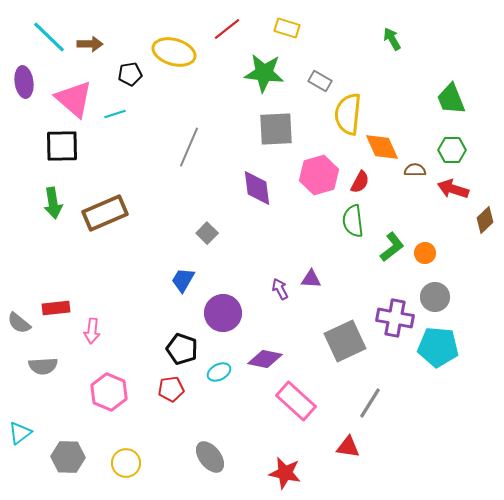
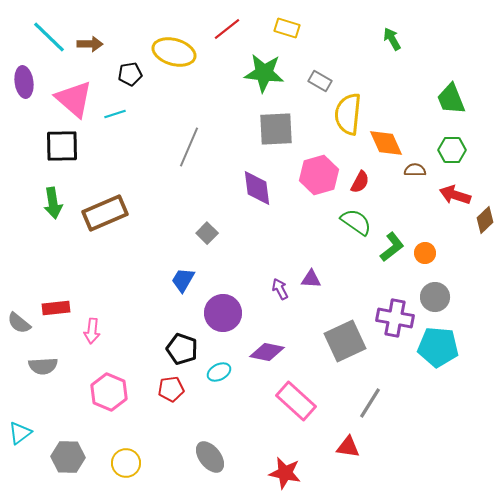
orange diamond at (382, 147): moved 4 px right, 4 px up
red arrow at (453, 189): moved 2 px right, 6 px down
green semicircle at (353, 221): moved 3 px right, 1 px down; rotated 132 degrees clockwise
purple diamond at (265, 359): moved 2 px right, 7 px up
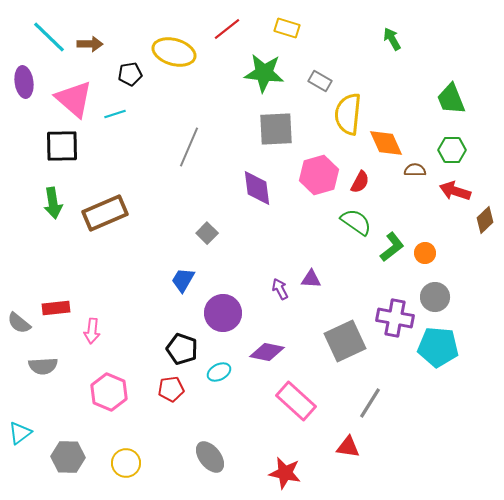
red arrow at (455, 195): moved 4 px up
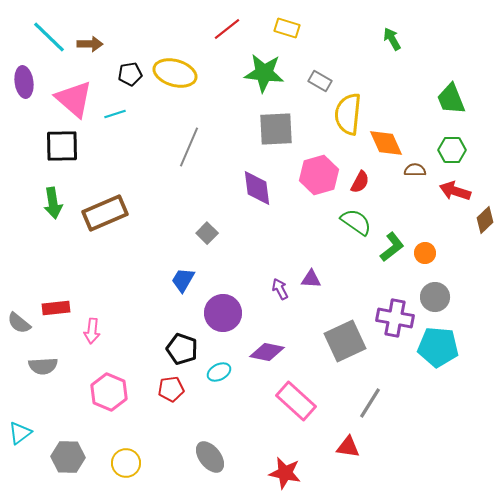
yellow ellipse at (174, 52): moved 1 px right, 21 px down
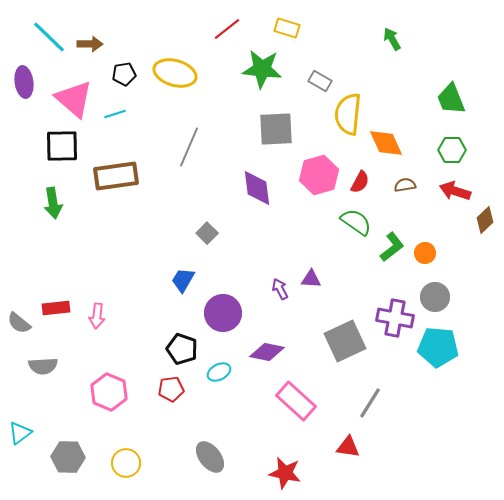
green star at (264, 73): moved 2 px left, 4 px up
black pentagon at (130, 74): moved 6 px left
brown semicircle at (415, 170): moved 10 px left, 15 px down; rotated 10 degrees counterclockwise
brown rectangle at (105, 213): moved 11 px right, 37 px up; rotated 15 degrees clockwise
pink arrow at (92, 331): moved 5 px right, 15 px up
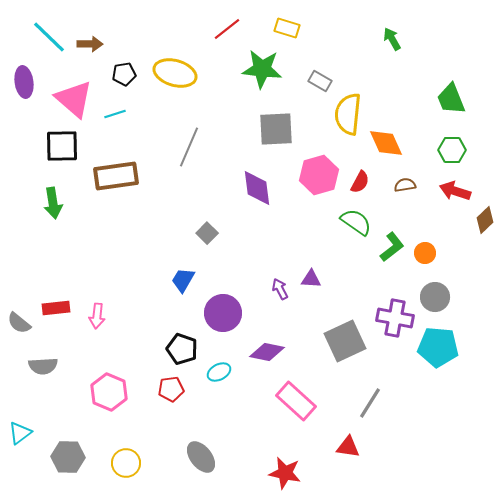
gray ellipse at (210, 457): moved 9 px left
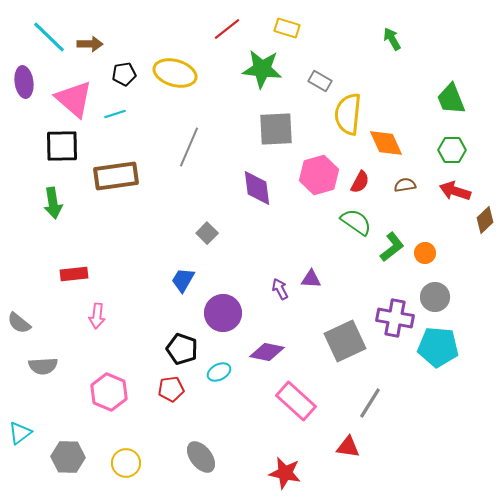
red rectangle at (56, 308): moved 18 px right, 34 px up
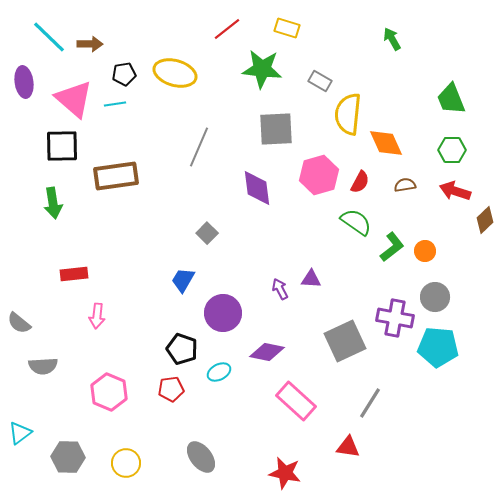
cyan line at (115, 114): moved 10 px up; rotated 10 degrees clockwise
gray line at (189, 147): moved 10 px right
orange circle at (425, 253): moved 2 px up
